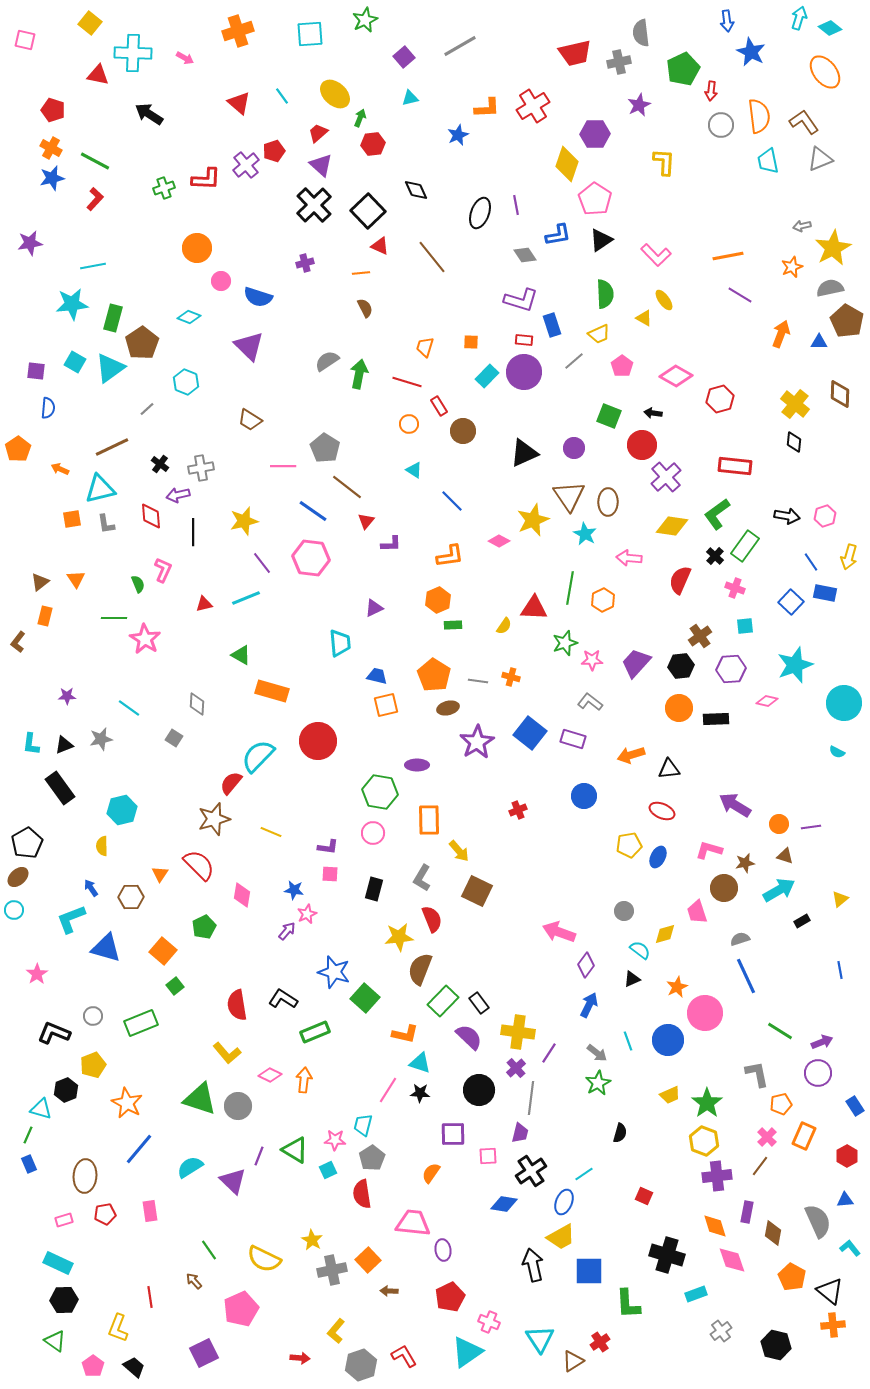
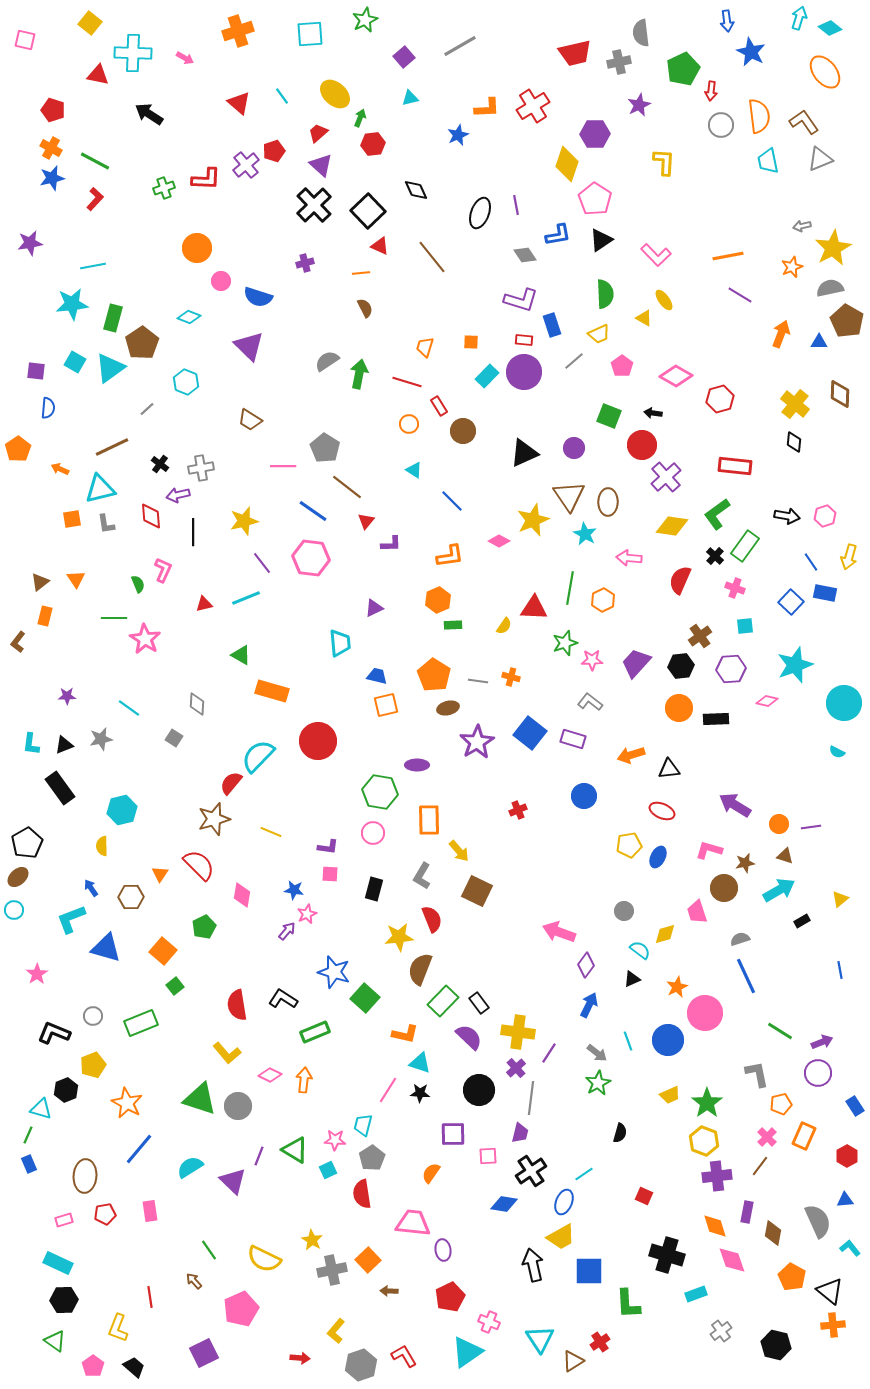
gray L-shape at (422, 878): moved 2 px up
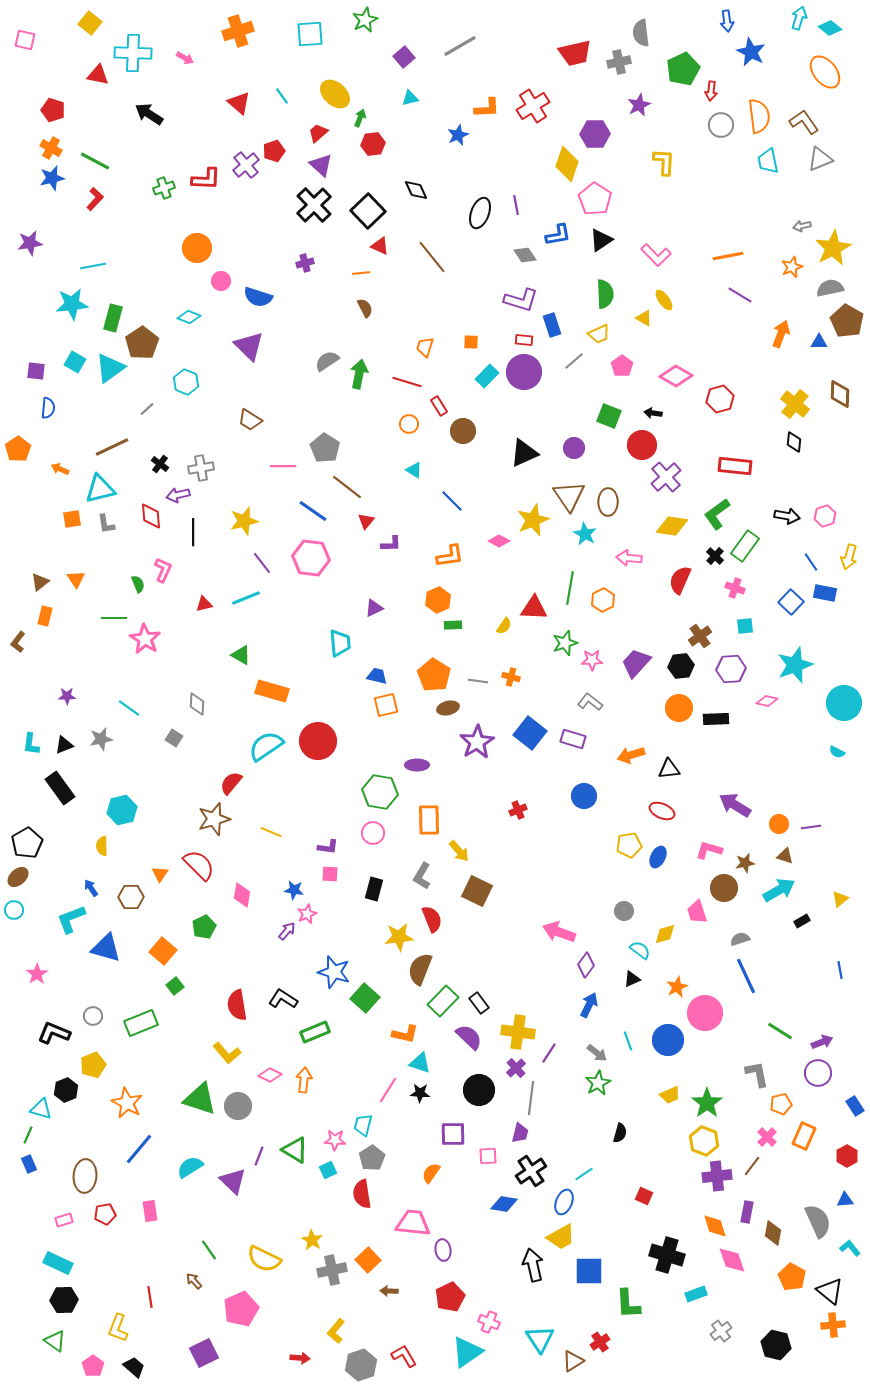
cyan semicircle at (258, 756): moved 8 px right, 10 px up; rotated 12 degrees clockwise
brown line at (760, 1166): moved 8 px left
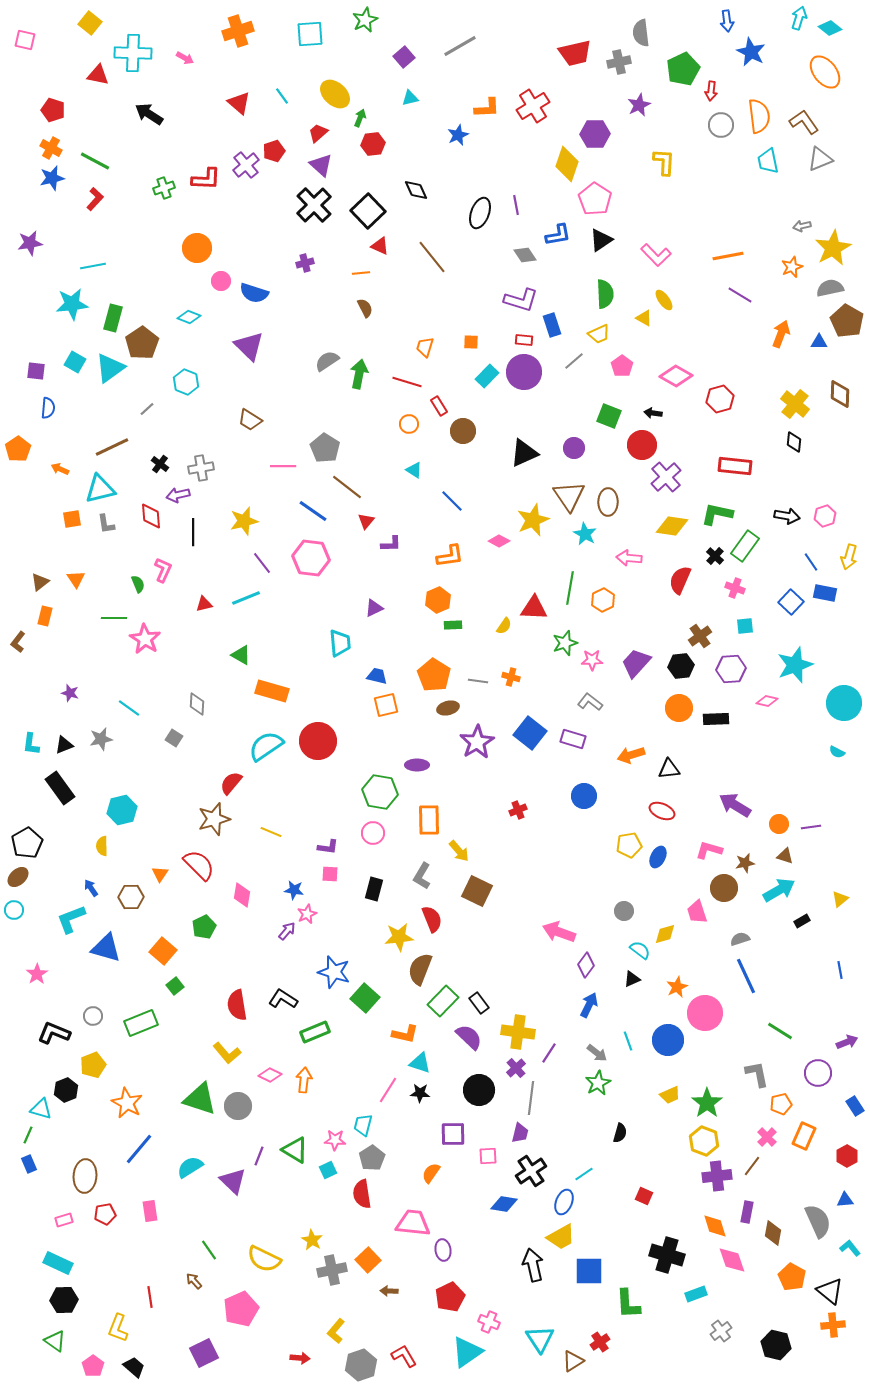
blue semicircle at (258, 297): moved 4 px left, 4 px up
green L-shape at (717, 514): rotated 48 degrees clockwise
purple star at (67, 696): moved 3 px right, 3 px up; rotated 18 degrees clockwise
purple arrow at (822, 1042): moved 25 px right
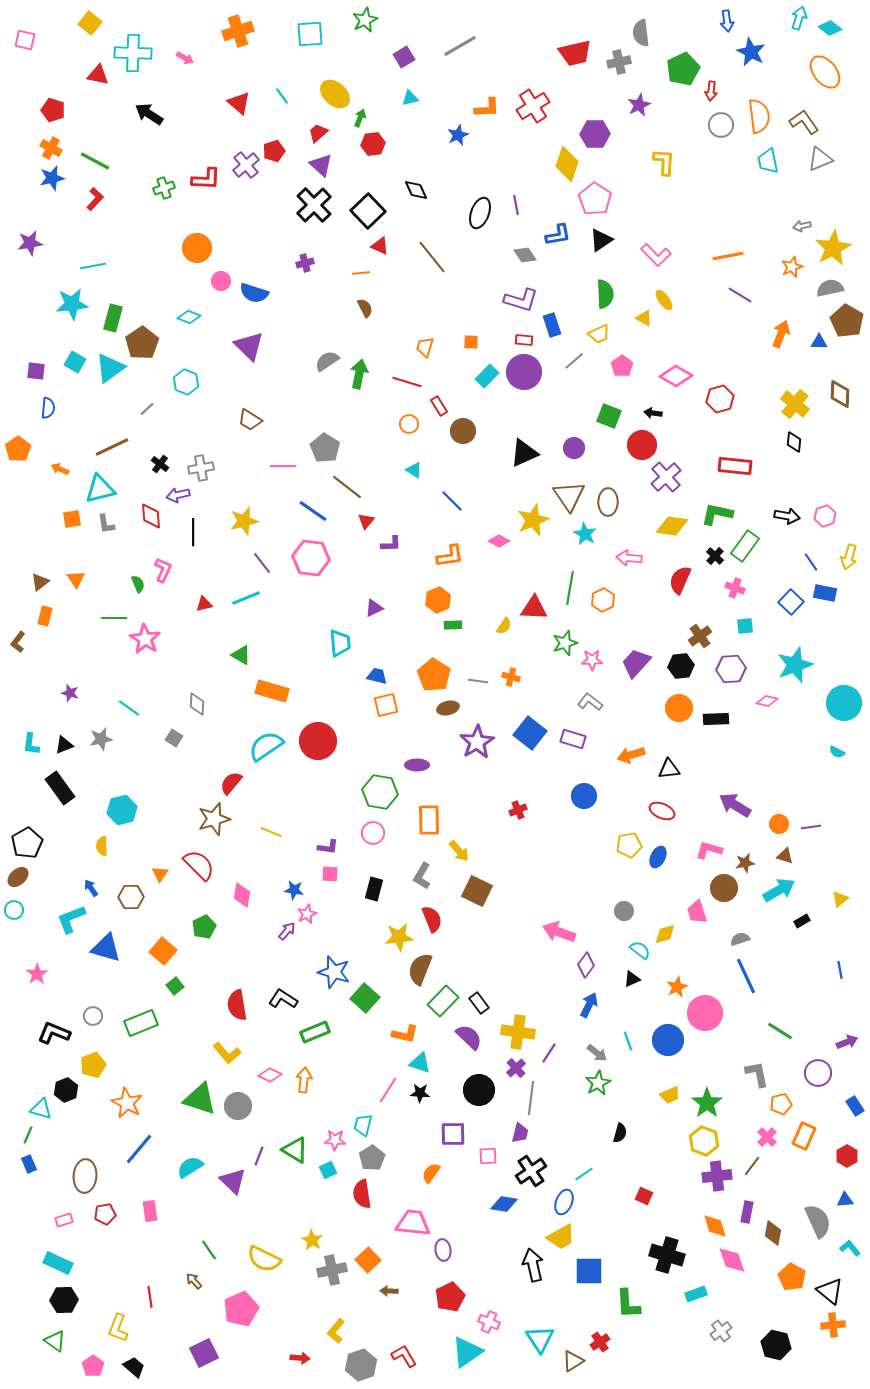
purple square at (404, 57): rotated 10 degrees clockwise
